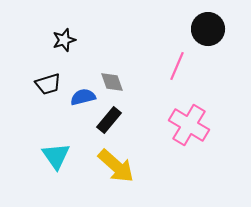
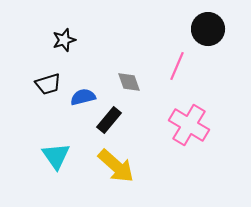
gray diamond: moved 17 px right
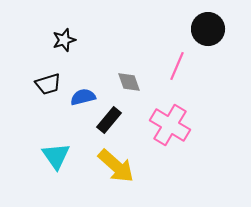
pink cross: moved 19 px left
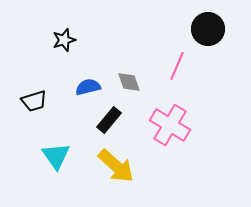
black trapezoid: moved 14 px left, 17 px down
blue semicircle: moved 5 px right, 10 px up
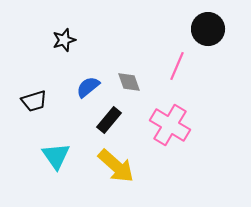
blue semicircle: rotated 25 degrees counterclockwise
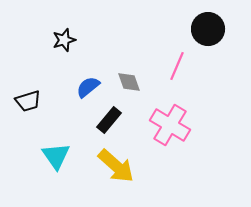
black trapezoid: moved 6 px left
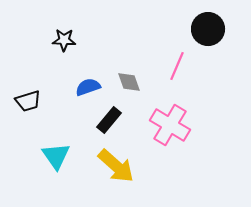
black star: rotated 20 degrees clockwise
blue semicircle: rotated 20 degrees clockwise
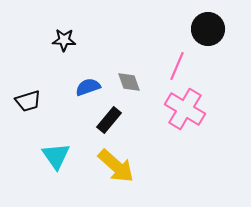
pink cross: moved 15 px right, 16 px up
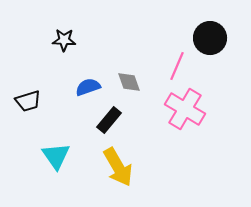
black circle: moved 2 px right, 9 px down
yellow arrow: moved 2 px right, 1 px down; rotated 18 degrees clockwise
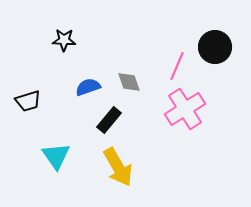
black circle: moved 5 px right, 9 px down
pink cross: rotated 27 degrees clockwise
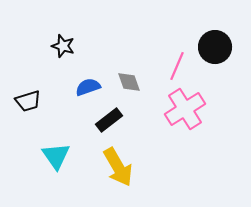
black star: moved 1 px left, 6 px down; rotated 15 degrees clockwise
black rectangle: rotated 12 degrees clockwise
